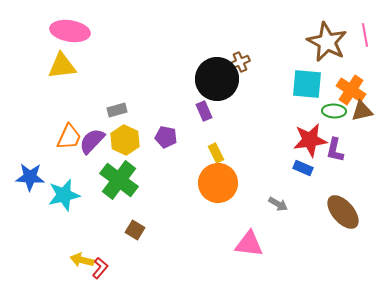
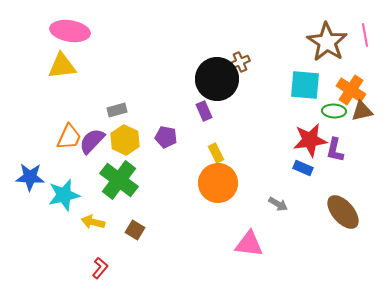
brown star: rotated 6 degrees clockwise
cyan square: moved 2 px left, 1 px down
yellow arrow: moved 11 px right, 38 px up
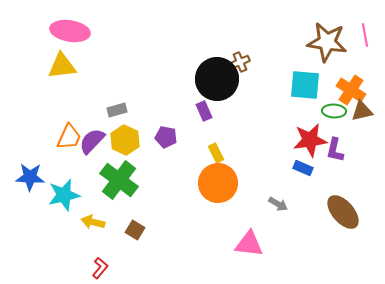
brown star: rotated 24 degrees counterclockwise
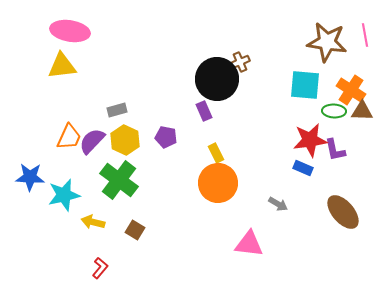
brown triangle: rotated 15 degrees clockwise
purple L-shape: rotated 25 degrees counterclockwise
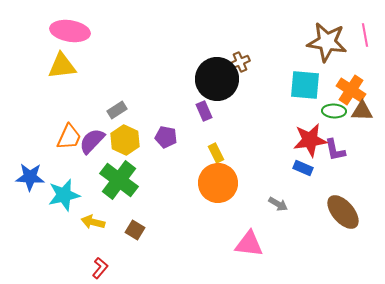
gray rectangle: rotated 18 degrees counterclockwise
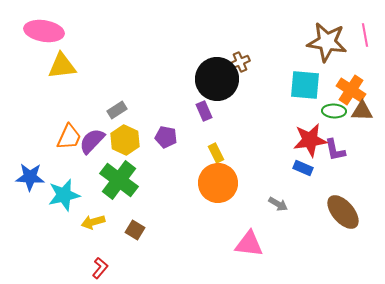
pink ellipse: moved 26 px left
yellow arrow: rotated 30 degrees counterclockwise
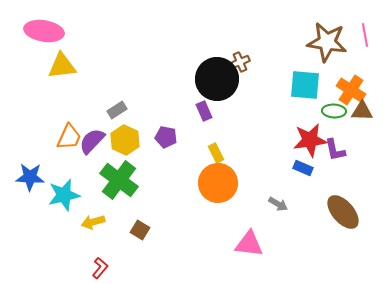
brown square: moved 5 px right
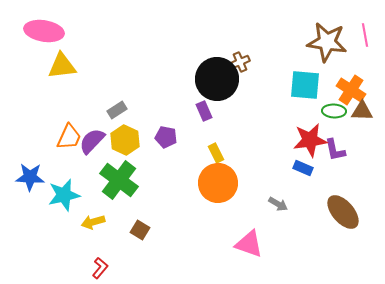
pink triangle: rotated 12 degrees clockwise
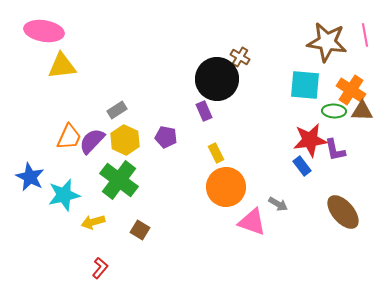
brown cross: moved 5 px up; rotated 36 degrees counterclockwise
blue rectangle: moved 1 px left, 2 px up; rotated 30 degrees clockwise
blue star: rotated 24 degrees clockwise
orange circle: moved 8 px right, 4 px down
pink triangle: moved 3 px right, 22 px up
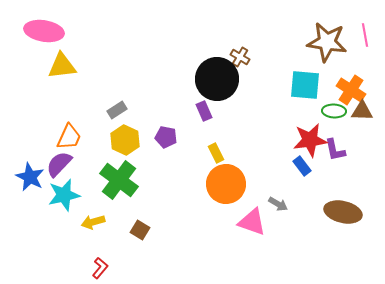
purple semicircle: moved 33 px left, 23 px down
orange circle: moved 3 px up
brown ellipse: rotated 36 degrees counterclockwise
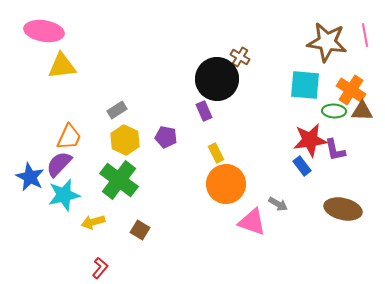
brown ellipse: moved 3 px up
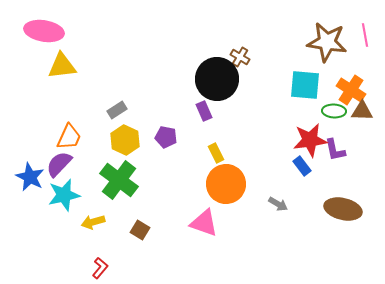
pink triangle: moved 48 px left, 1 px down
